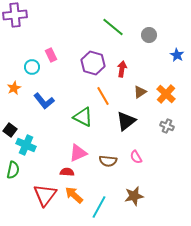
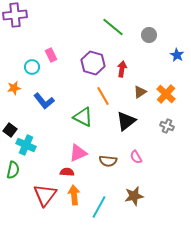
orange star: rotated 16 degrees clockwise
orange arrow: rotated 42 degrees clockwise
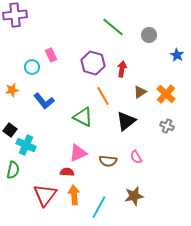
orange star: moved 2 px left, 2 px down
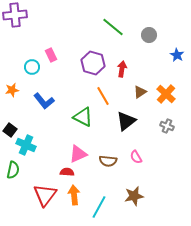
pink triangle: moved 1 px down
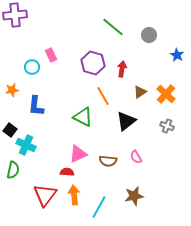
blue L-shape: moved 8 px left, 5 px down; rotated 45 degrees clockwise
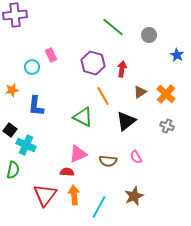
brown star: rotated 12 degrees counterclockwise
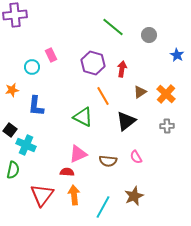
gray cross: rotated 24 degrees counterclockwise
red triangle: moved 3 px left
cyan line: moved 4 px right
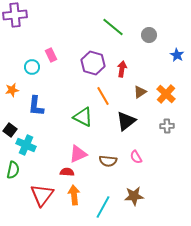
brown star: rotated 18 degrees clockwise
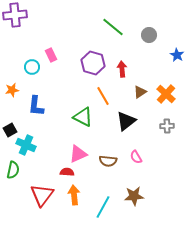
red arrow: rotated 14 degrees counterclockwise
black square: rotated 24 degrees clockwise
